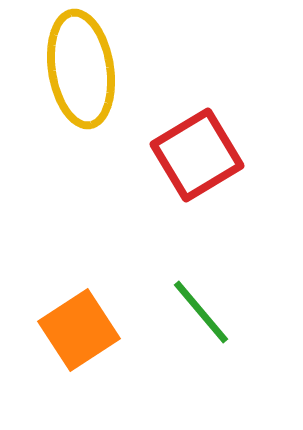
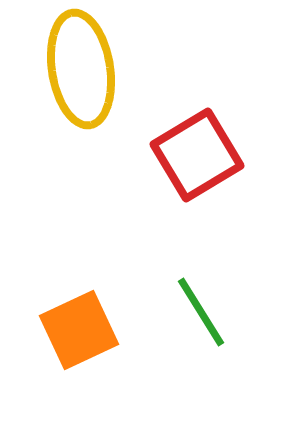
green line: rotated 8 degrees clockwise
orange square: rotated 8 degrees clockwise
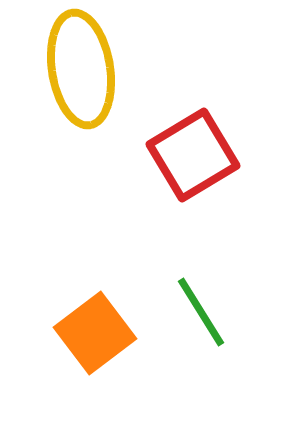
red square: moved 4 px left
orange square: moved 16 px right, 3 px down; rotated 12 degrees counterclockwise
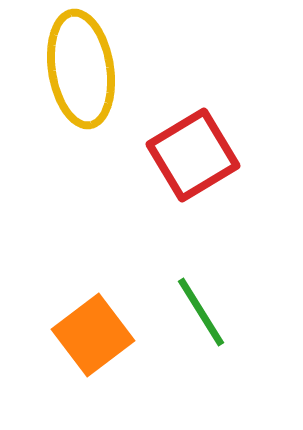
orange square: moved 2 px left, 2 px down
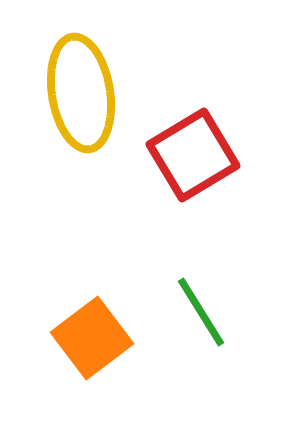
yellow ellipse: moved 24 px down
orange square: moved 1 px left, 3 px down
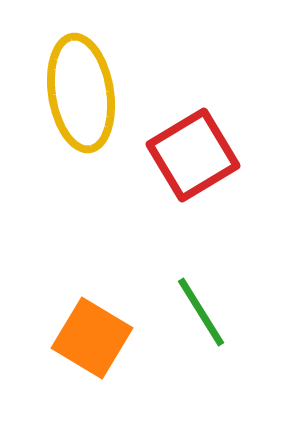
orange square: rotated 22 degrees counterclockwise
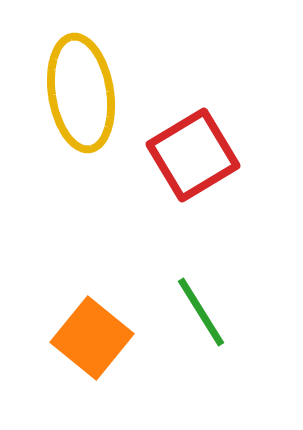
orange square: rotated 8 degrees clockwise
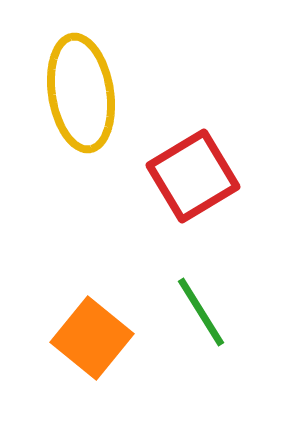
red square: moved 21 px down
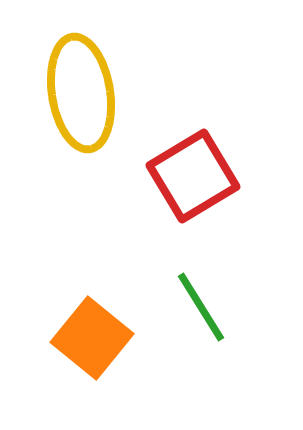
green line: moved 5 px up
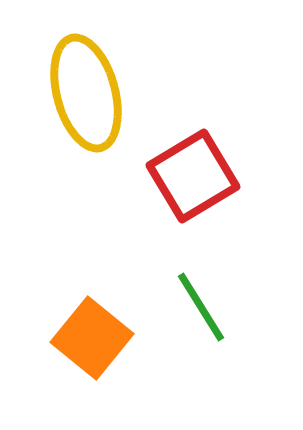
yellow ellipse: moved 5 px right; rotated 6 degrees counterclockwise
